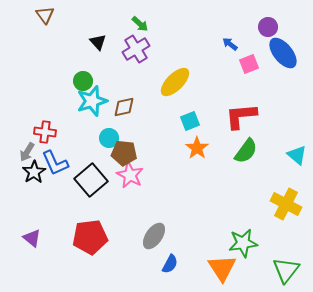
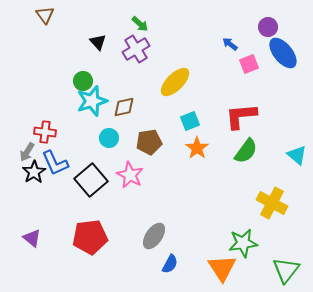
brown pentagon: moved 25 px right, 11 px up; rotated 15 degrees counterclockwise
yellow cross: moved 14 px left, 1 px up
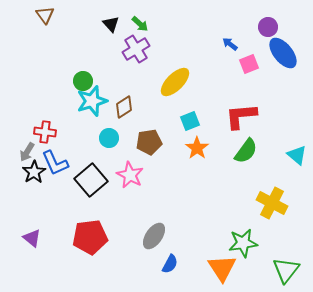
black triangle: moved 13 px right, 18 px up
brown diamond: rotated 20 degrees counterclockwise
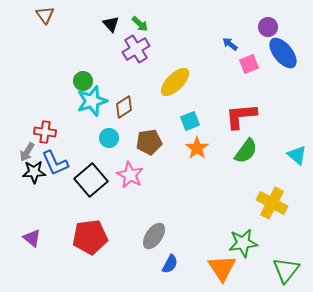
black star: rotated 30 degrees clockwise
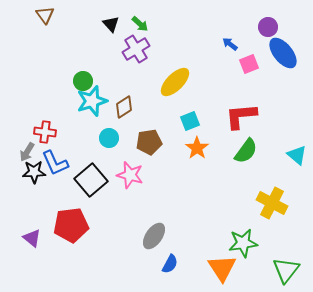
pink star: rotated 12 degrees counterclockwise
red pentagon: moved 19 px left, 12 px up
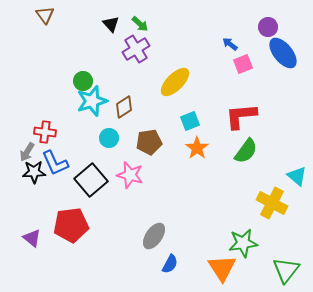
pink square: moved 6 px left
cyan triangle: moved 21 px down
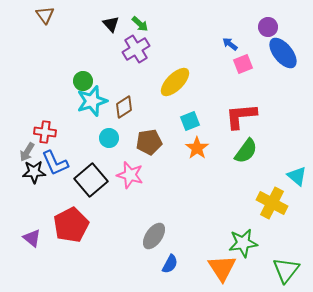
red pentagon: rotated 20 degrees counterclockwise
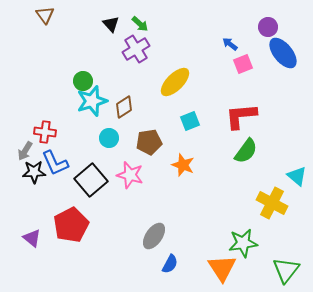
orange star: moved 14 px left, 17 px down; rotated 15 degrees counterclockwise
gray arrow: moved 2 px left, 1 px up
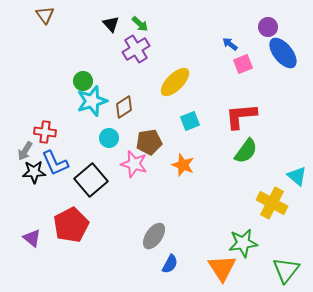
pink star: moved 4 px right, 11 px up
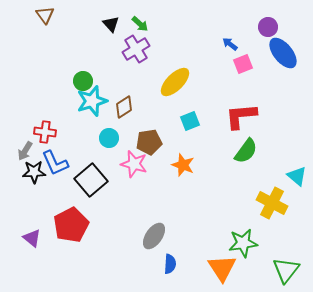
blue semicircle: rotated 24 degrees counterclockwise
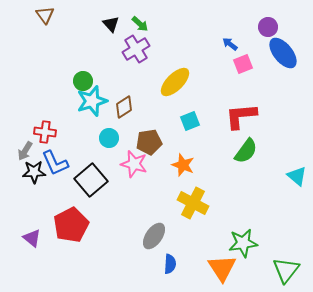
yellow cross: moved 79 px left
